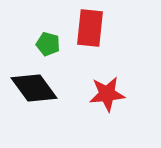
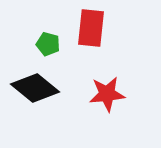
red rectangle: moved 1 px right
black diamond: moved 1 px right; rotated 15 degrees counterclockwise
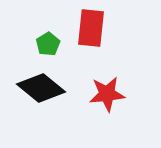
green pentagon: rotated 25 degrees clockwise
black diamond: moved 6 px right
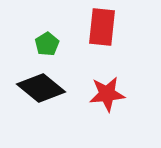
red rectangle: moved 11 px right, 1 px up
green pentagon: moved 1 px left
